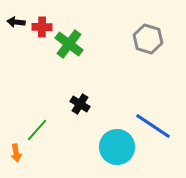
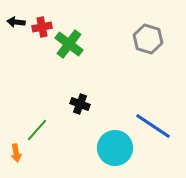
red cross: rotated 12 degrees counterclockwise
black cross: rotated 12 degrees counterclockwise
cyan circle: moved 2 px left, 1 px down
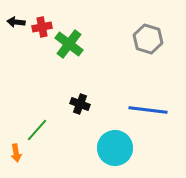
blue line: moved 5 px left, 16 px up; rotated 27 degrees counterclockwise
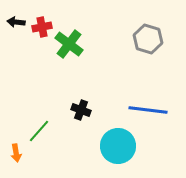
black cross: moved 1 px right, 6 px down
green line: moved 2 px right, 1 px down
cyan circle: moved 3 px right, 2 px up
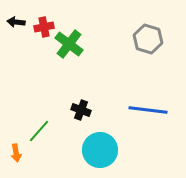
red cross: moved 2 px right
cyan circle: moved 18 px left, 4 px down
